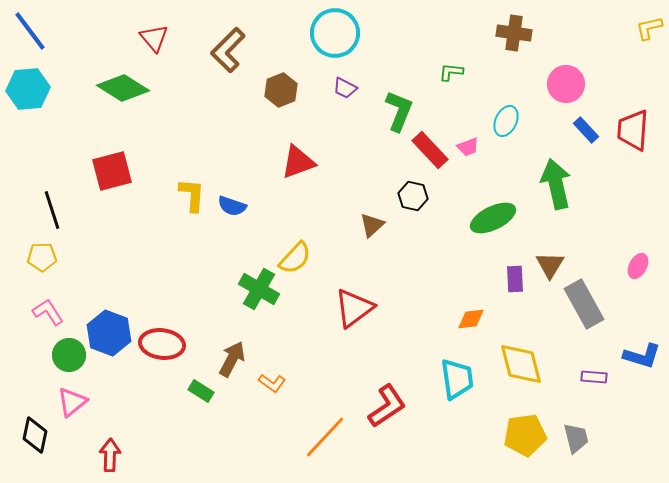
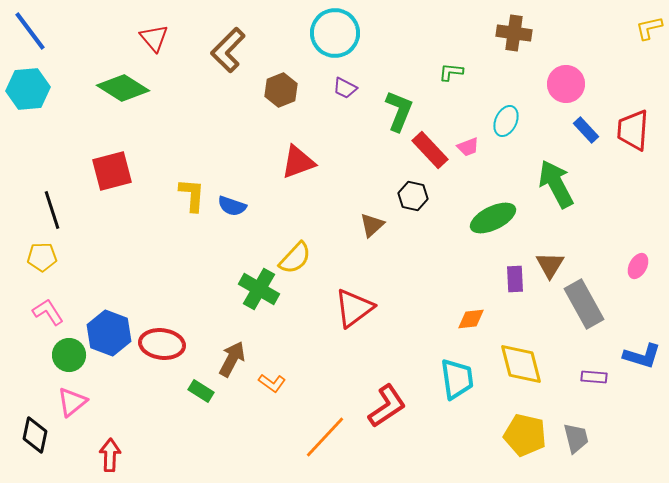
green arrow at (556, 184): rotated 15 degrees counterclockwise
yellow pentagon at (525, 435): rotated 21 degrees clockwise
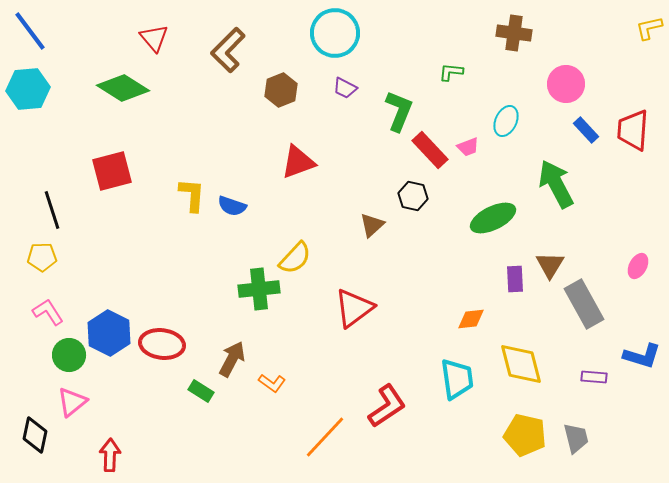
green cross at (259, 289): rotated 36 degrees counterclockwise
blue hexagon at (109, 333): rotated 6 degrees clockwise
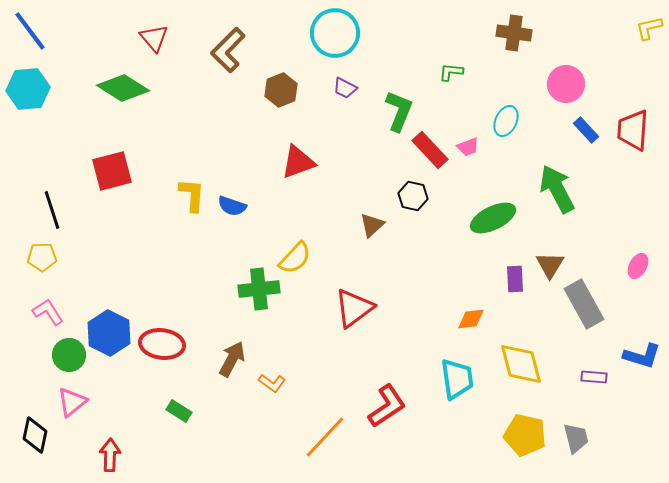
green arrow at (556, 184): moved 1 px right, 5 px down
green rectangle at (201, 391): moved 22 px left, 20 px down
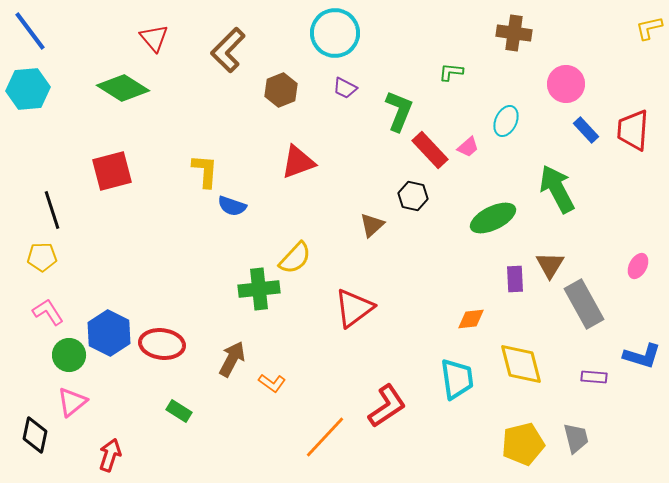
pink trapezoid at (468, 147): rotated 20 degrees counterclockwise
yellow L-shape at (192, 195): moved 13 px right, 24 px up
yellow pentagon at (525, 435): moved 2 px left, 9 px down; rotated 27 degrees counterclockwise
red arrow at (110, 455): rotated 16 degrees clockwise
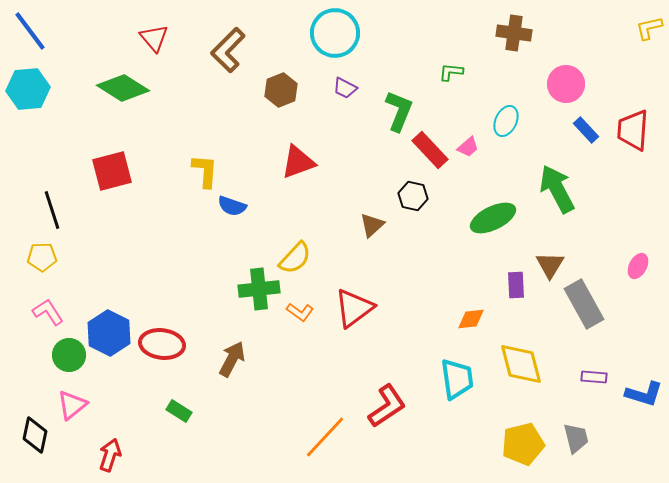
purple rectangle at (515, 279): moved 1 px right, 6 px down
blue L-shape at (642, 356): moved 2 px right, 38 px down
orange L-shape at (272, 383): moved 28 px right, 71 px up
pink triangle at (72, 402): moved 3 px down
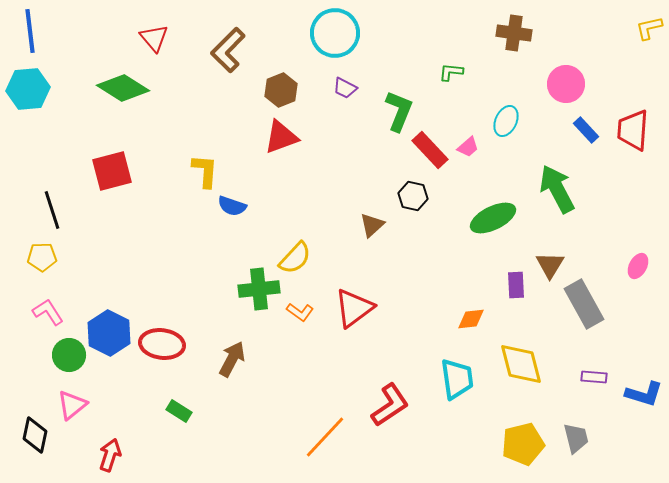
blue line at (30, 31): rotated 30 degrees clockwise
red triangle at (298, 162): moved 17 px left, 25 px up
red L-shape at (387, 406): moved 3 px right, 1 px up
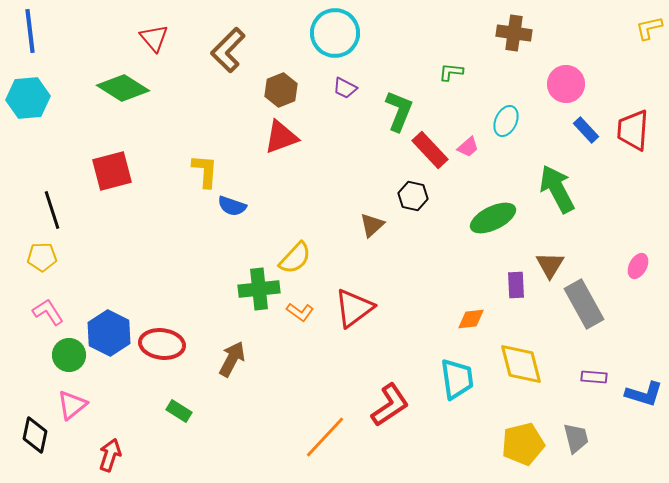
cyan hexagon at (28, 89): moved 9 px down
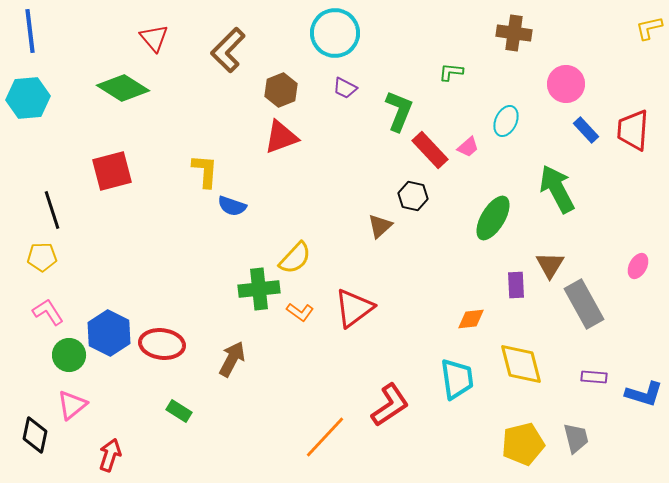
green ellipse at (493, 218): rotated 33 degrees counterclockwise
brown triangle at (372, 225): moved 8 px right, 1 px down
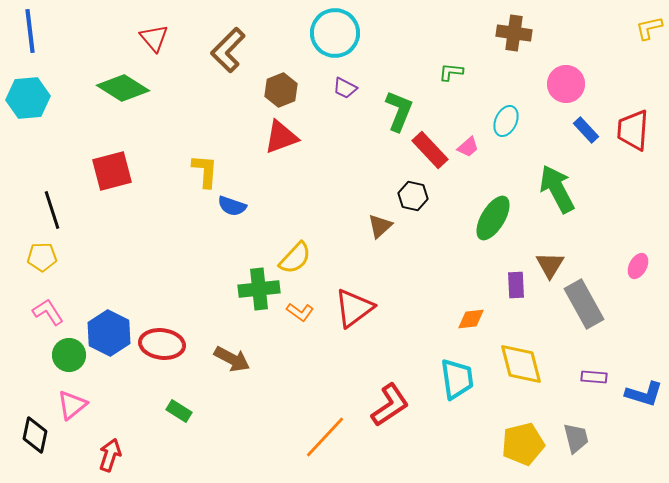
brown arrow at (232, 359): rotated 90 degrees clockwise
